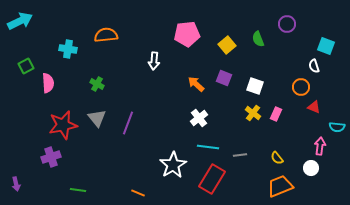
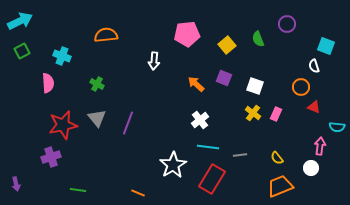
cyan cross: moved 6 px left, 7 px down; rotated 12 degrees clockwise
green square: moved 4 px left, 15 px up
white cross: moved 1 px right, 2 px down
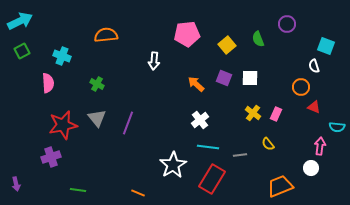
white square: moved 5 px left, 8 px up; rotated 18 degrees counterclockwise
yellow semicircle: moved 9 px left, 14 px up
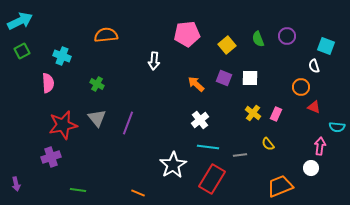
purple circle: moved 12 px down
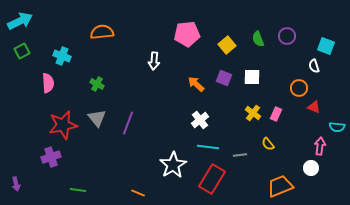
orange semicircle: moved 4 px left, 3 px up
white square: moved 2 px right, 1 px up
orange circle: moved 2 px left, 1 px down
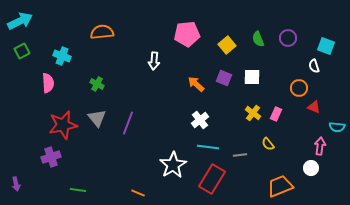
purple circle: moved 1 px right, 2 px down
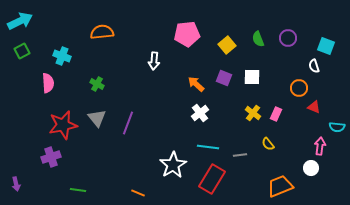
white cross: moved 7 px up
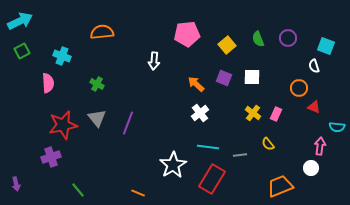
green line: rotated 42 degrees clockwise
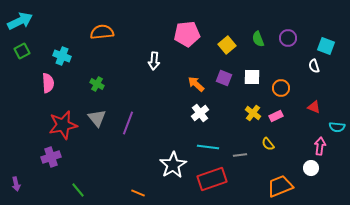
orange circle: moved 18 px left
pink rectangle: moved 2 px down; rotated 40 degrees clockwise
red rectangle: rotated 40 degrees clockwise
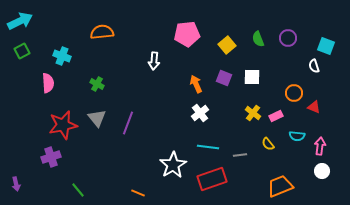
orange arrow: rotated 24 degrees clockwise
orange circle: moved 13 px right, 5 px down
cyan semicircle: moved 40 px left, 9 px down
white circle: moved 11 px right, 3 px down
